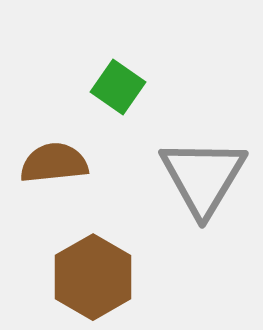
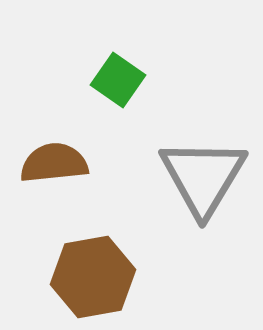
green square: moved 7 px up
brown hexagon: rotated 20 degrees clockwise
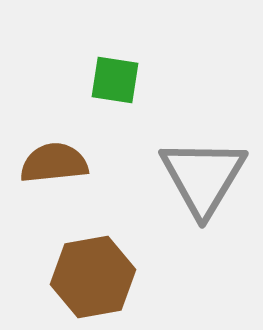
green square: moved 3 px left; rotated 26 degrees counterclockwise
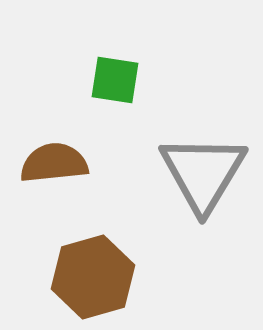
gray triangle: moved 4 px up
brown hexagon: rotated 6 degrees counterclockwise
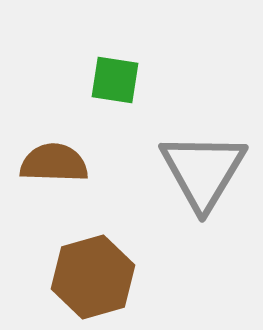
brown semicircle: rotated 8 degrees clockwise
gray triangle: moved 2 px up
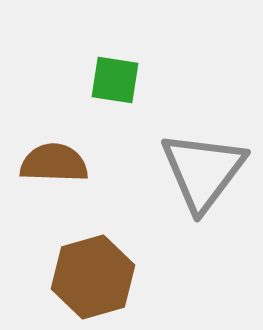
gray triangle: rotated 6 degrees clockwise
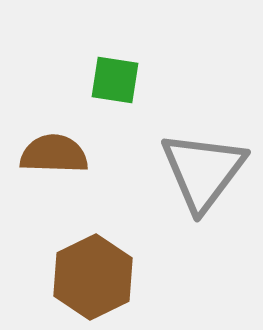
brown semicircle: moved 9 px up
brown hexagon: rotated 10 degrees counterclockwise
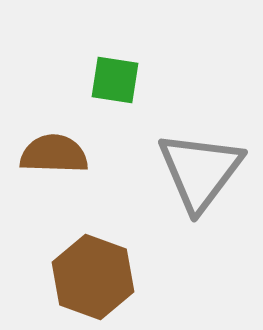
gray triangle: moved 3 px left
brown hexagon: rotated 14 degrees counterclockwise
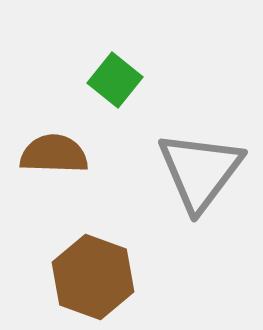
green square: rotated 30 degrees clockwise
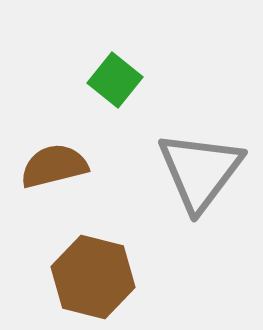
brown semicircle: moved 12 px down; rotated 16 degrees counterclockwise
brown hexagon: rotated 6 degrees counterclockwise
